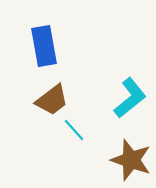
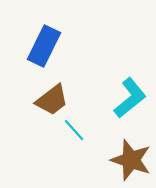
blue rectangle: rotated 36 degrees clockwise
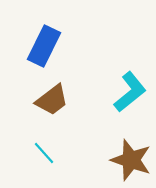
cyan L-shape: moved 6 px up
cyan line: moved 30 px left, 23 px down
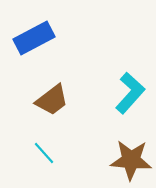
blue rectangle: moved 10 px left, 8 px up; rotated 36 degrees clockwise
cyan L-shape: moved 1 px down; rotated 9 degrees counterclockwise
brown star: rotated 15 degrees counterclockwise
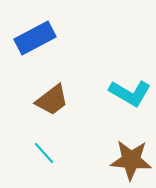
blue rectangle: moved 1 px right
cyan L-shape: rotated 78 degrees clockwise
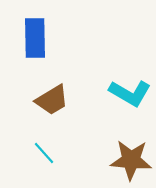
blue rectangle: rotated 63 degrees counterclockwise
brown trapezoid: rotated 6 degrees clockwise
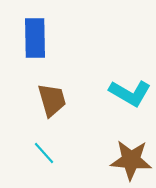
brown trapezoid: rotated 75 degrees counterclockwise
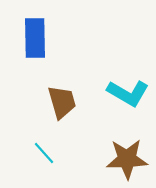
cyan L-shape: moved 2 px left
brown trapezoid: moved 10 px right, 2 px down
brown star: moved 4 px left, 1 px up; rotated 6 degrees counterclockwise
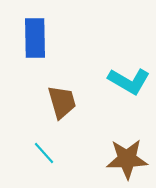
cyan L-shape: moved 1 px right, 12 px up
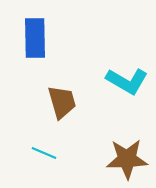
cyan L-shape: moved 2 px left
cyan line: rotated 25 degrees counterclockwise
